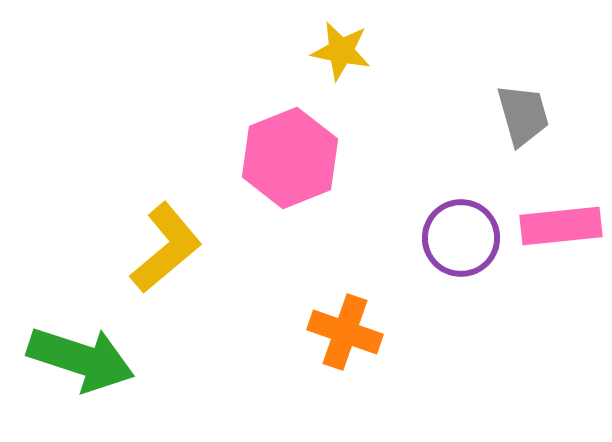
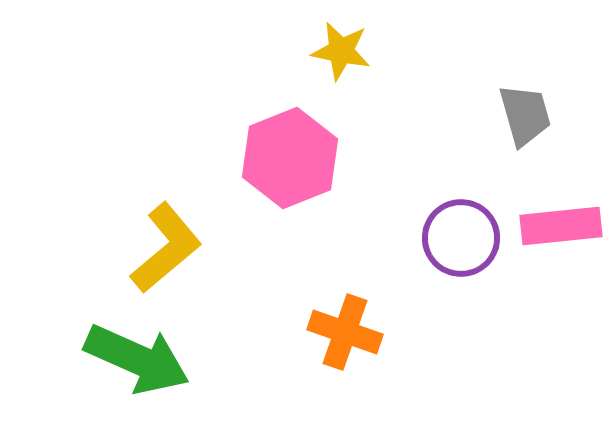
gray trapezoid: moved 2 px right
green arrow: moved 56 px right; rotated 6 degrees clockwise
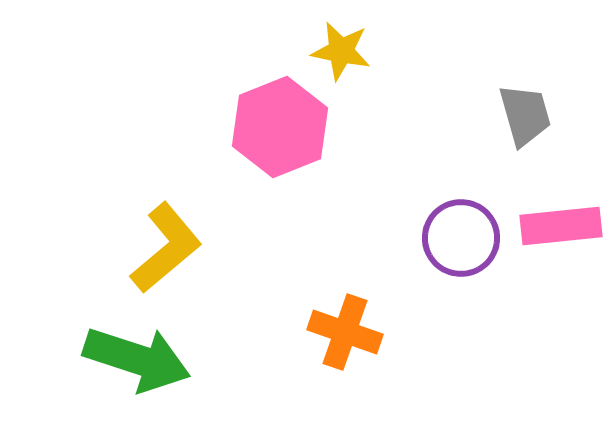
pink hexagon: moved 10 px left, 31 px up
green arrow: rotated 6 degrees counterclockwise
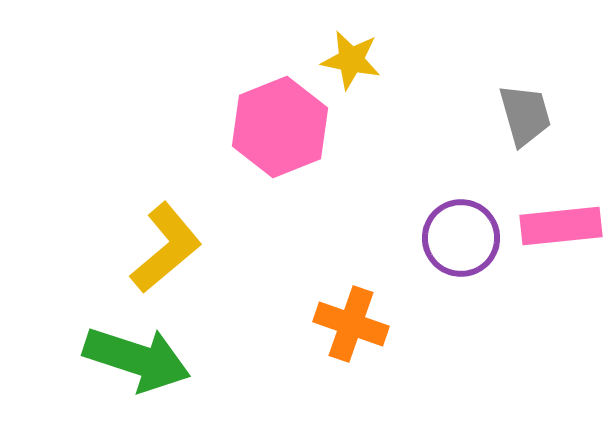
yellow star: moved 10 px right, 9 px down
orange cross: moved 6 px right, 8 px up
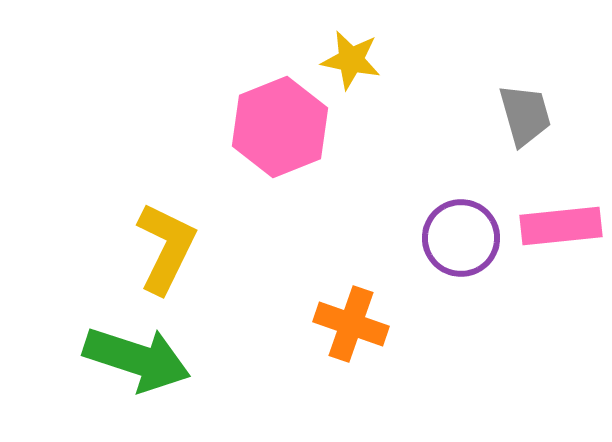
yellow L-shape: rotated 24 degrees counterclockwise
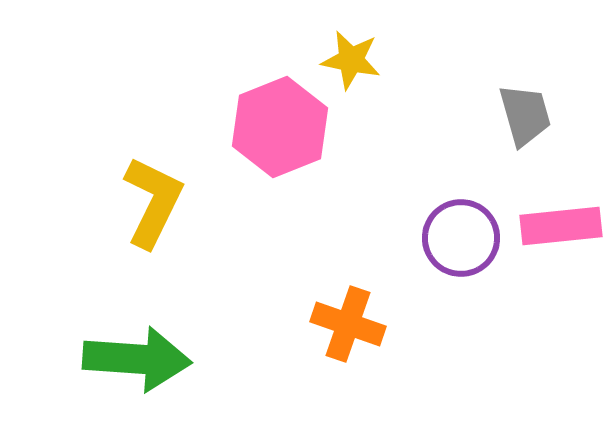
yellow L-shape: moved 13 px left, 46 px up
orange cross: moved 3 px left
green arrow: rotated 14 degrees counterclockwise
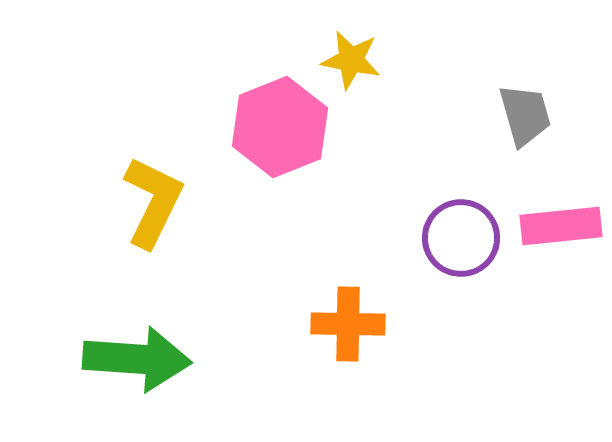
orange cross: rotated 18 degrees counterclockwise
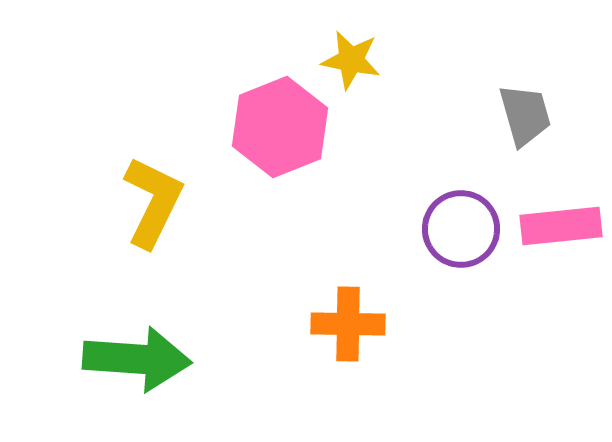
purple circle: moved 9 px up
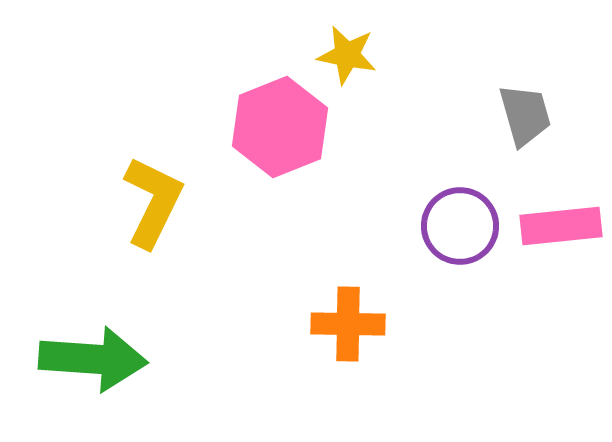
yellow star: moved 4 px left, 5 px up
purple circle: moved 1 px left, 3 px up
green arrow: moved 44 px left
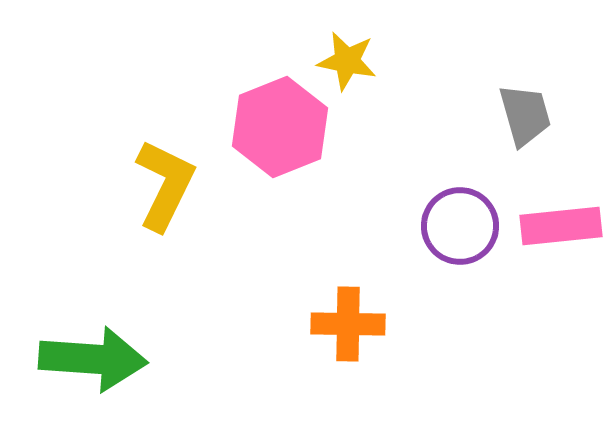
yellow star: moved 6 px down
yellow L-shape: moved 12 px right, 17 px up
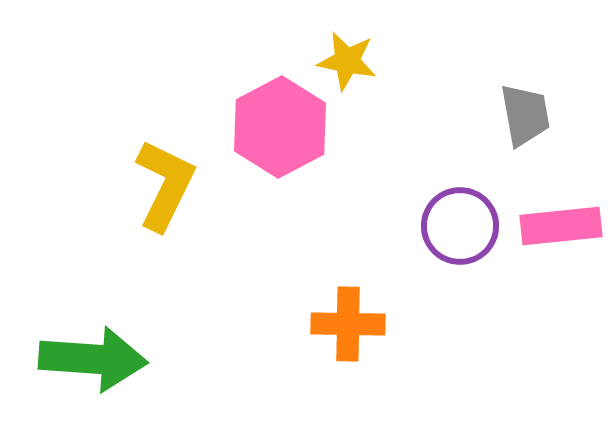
gray trapezoid: rotated 6 degrees clockwise
pink hexagon: rotated 6 degrees counterclockwise
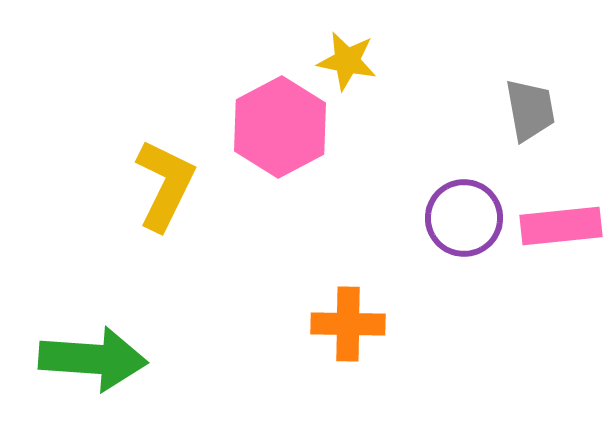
gray trapezoid: moved 5 px right, 5 px up
purple circle: moved 4 px right, 8 px up
